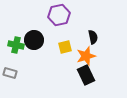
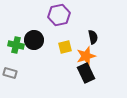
black rectangle: moved 2 px up
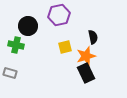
black circle: moved 6 px left, 14 px up
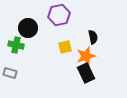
black circle: moved 2 px down
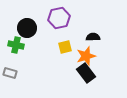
purple hexagon: moved 3 px down
black circle: moved 1 px left
black semicircle: rotated 80 degrees counterclockwise
black rectangle: rotated 12 degrees counterclockwise
